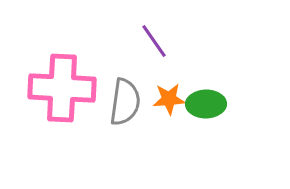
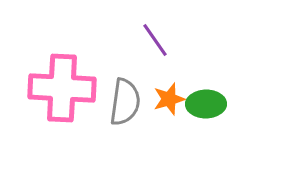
purple line: moved 1 px right, 1 px up
orange star: rotated 12 degrees counterclockwise
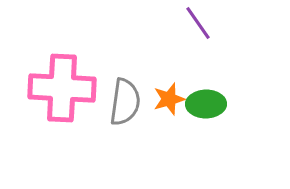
purple line: moved 43 px right, 17 px up
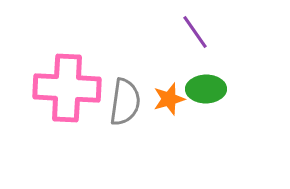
purple line: moved 3 px left, 9 px down
pink cross: moved 5 px right
green ellipse: moved 15 px up
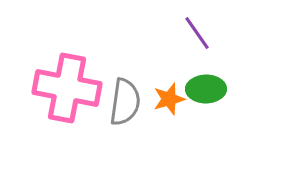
purple line: moved 2 px right, 1 px down
pink cross: rotated 8 degrees clockwise
